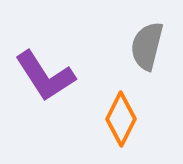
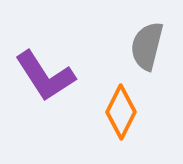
orange diamond: moved 7 px up
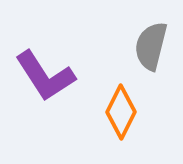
gray semicircle: moved 4 px right
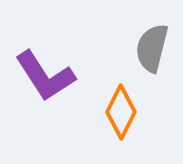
gray semicircle: moved 1 px right, 2 px down
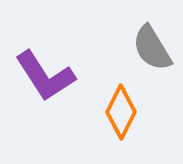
gray semicircle: rotated 45 degrees counterclockwise
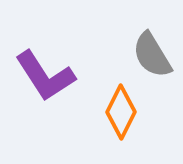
gray semicircle: moved 7 px down
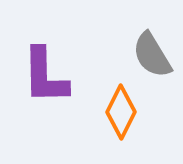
purple L-shape: rotated 32 degrees clockwise
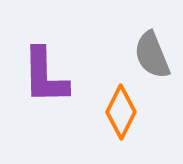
gray semicircle: rotated 9 degrees clockwise
